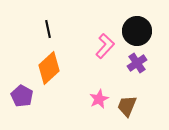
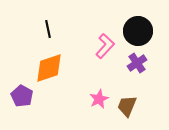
black circle: moved 1 px right
orange diamond: rotated 24 degrees clockwise
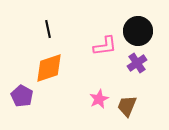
pink L-shape: rotated 40 degrees clockwise
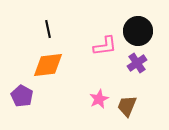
orange diamond: moved 1 px left, 3 px up; rotated 12 degrees clockwise
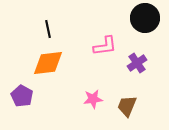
black circle: moved 7 px right, 13 px up
orange diamond: moved 2 px up
pink star: moved 6 px left; rotated 18 degrees clockwise
